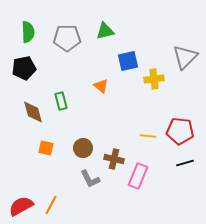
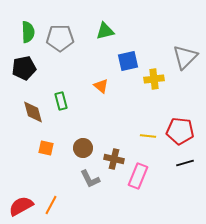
gray pentagon: moved 7 px left
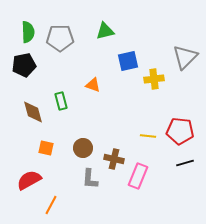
black pentagon: moved 3 px up
orange triangle: moved 8 px left, 1 px up; rotated 21 degrees counterclockwise
gray L-shape: rotated 30 degrees clockwise
red semicircle: moved 8 px right, 26 px up
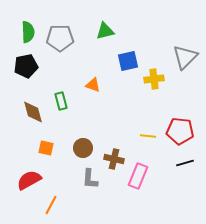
black pentagon: moved 2 px right, 1 px down
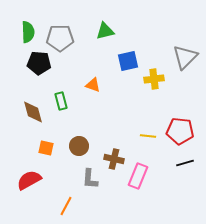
black pentagon: moved 13 px right, 3 px up; rotated 15 degrees clockwise
brown circle: moved 4 px left, 2 px up
orange line: moved 15 px right, 1 px down
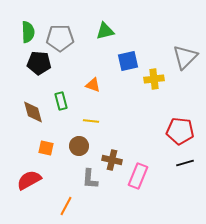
yellow line: moved 57 px left, 15 px up
brown cross: moved 2 px left, 1 px down
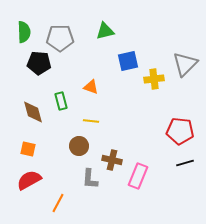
green semicircle: moved 4 px left
gray triangle: moved 7 px down
orange triangle: moved 2 px left, 2 px down
orange square: moved 18 px left, 1 px down
orange line: moved 8 px left, 3 px up
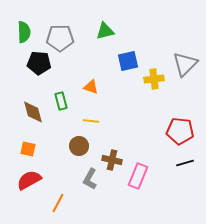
gray L-shape: rotated 25 degrees clockwise
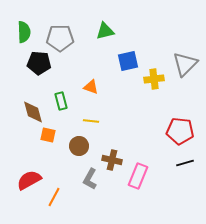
orange square: moved 20 px right, 14 px up
orange line: moved 4 px left, 6 px up
